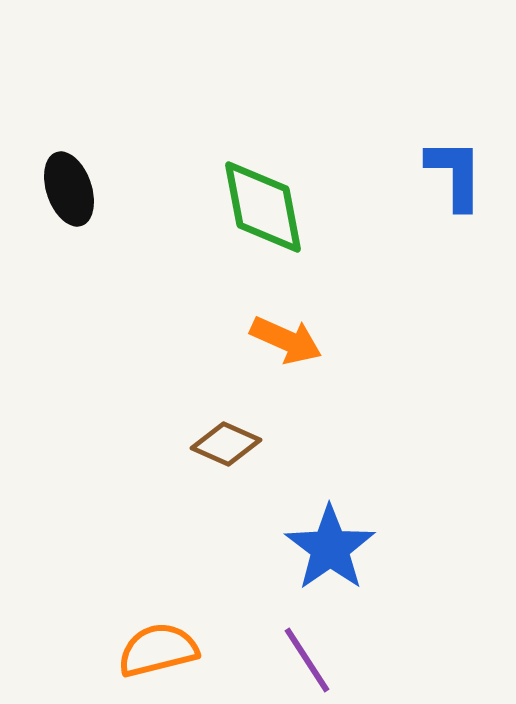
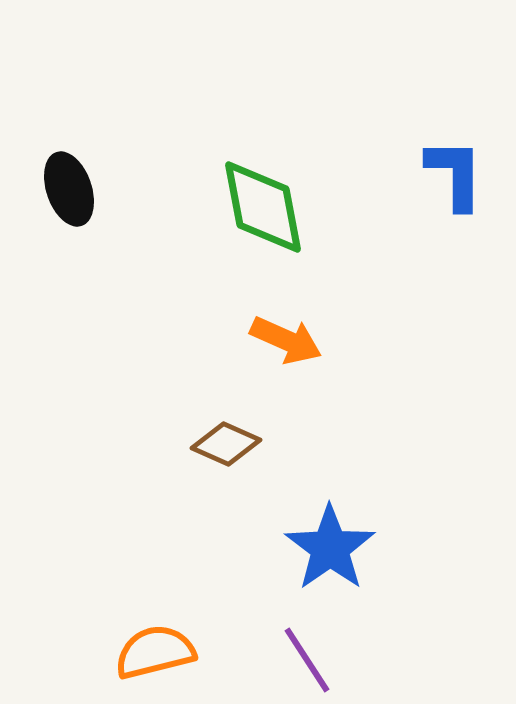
orange semicircle: moved 3 px left, 2 px down
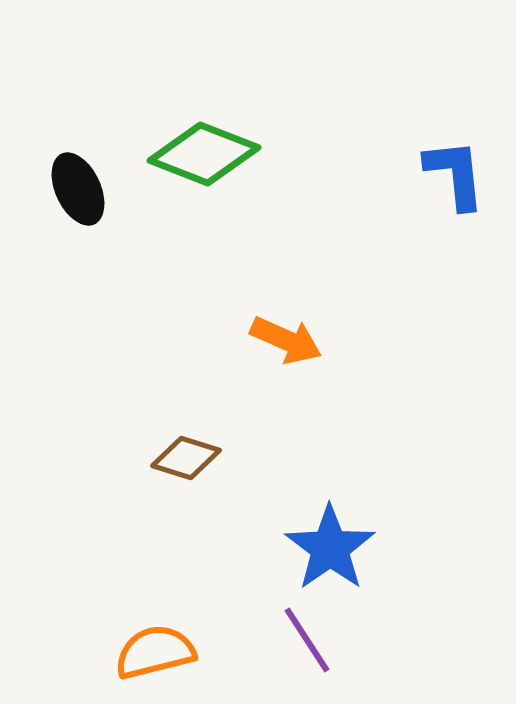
blue L-shape: rotated 6 degrees counterclockwise
black ellipse: moved 9 px right; rotated 6 degrees counterclockwise
green diamond: moved 59 px left, 53 px up; rotated 58 degrees counterclockwise
brown diamond: moved 40 px left, 14 px down; rotated 6 degrees counterclockwise
purple line: moved 20 px up
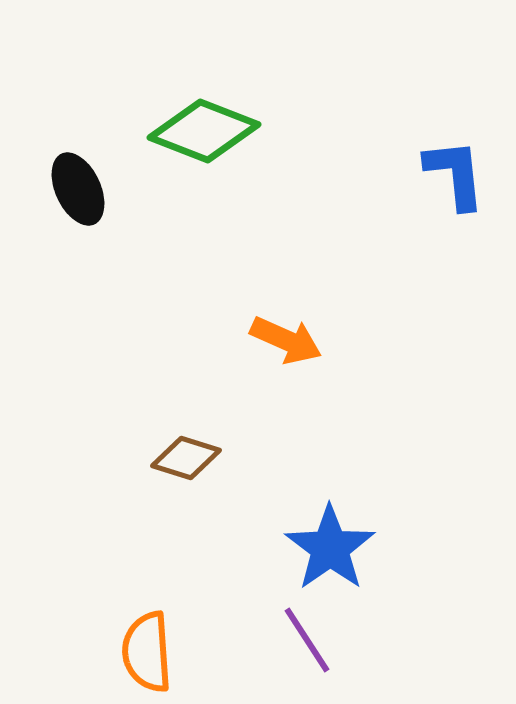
green diamond: moved 23 px up
orange semicircle: moved 8 px left; rotated 80 degrees counterclockwise
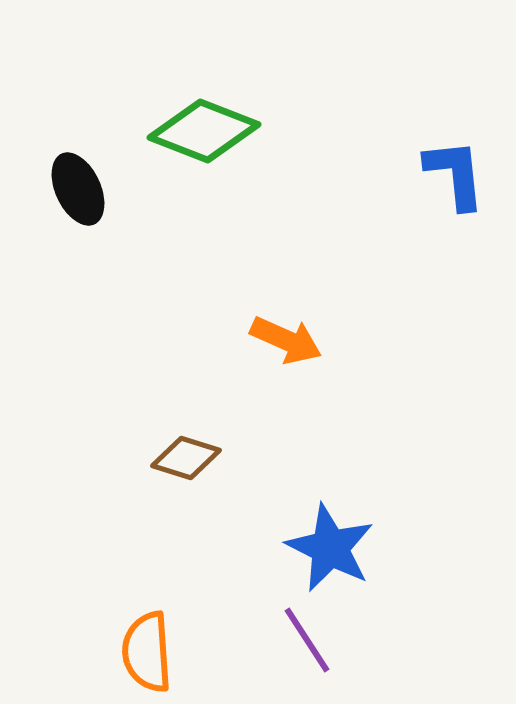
blue star: rotated 10 degrees counterclockwise
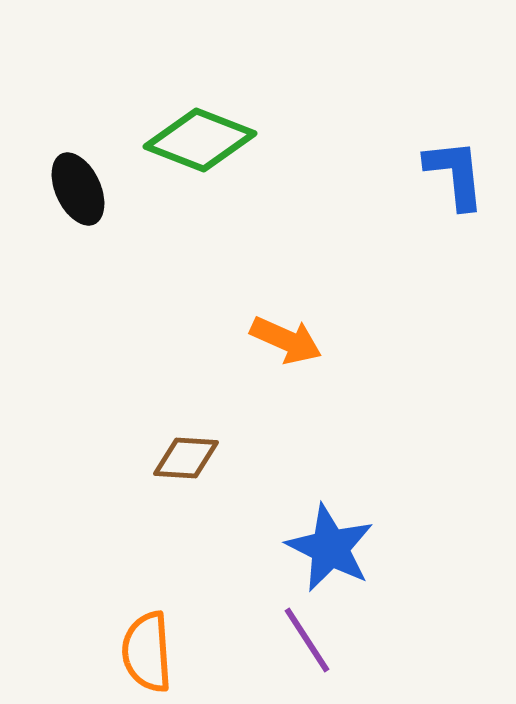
green diamond: moved 4 px left, 9 px down
brown diamond: rotated 14 degrees counterclockwise
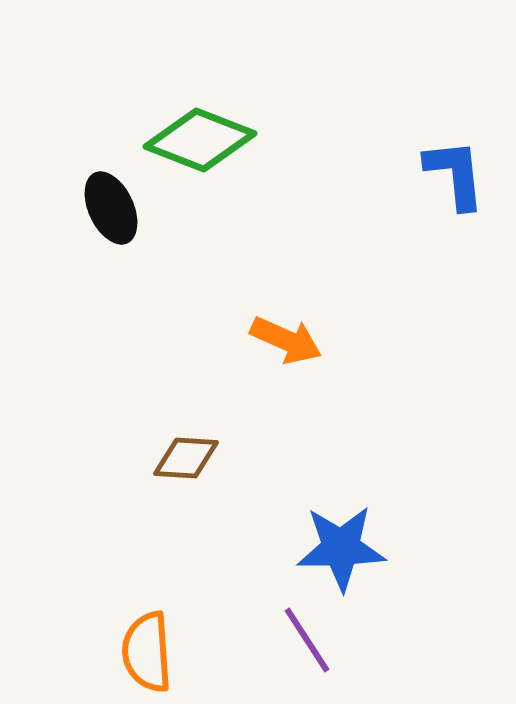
black ellipse: moved 33 px right, 19 px down
blue star: moved 11 px right; rotated 28 degrees counterclockwise
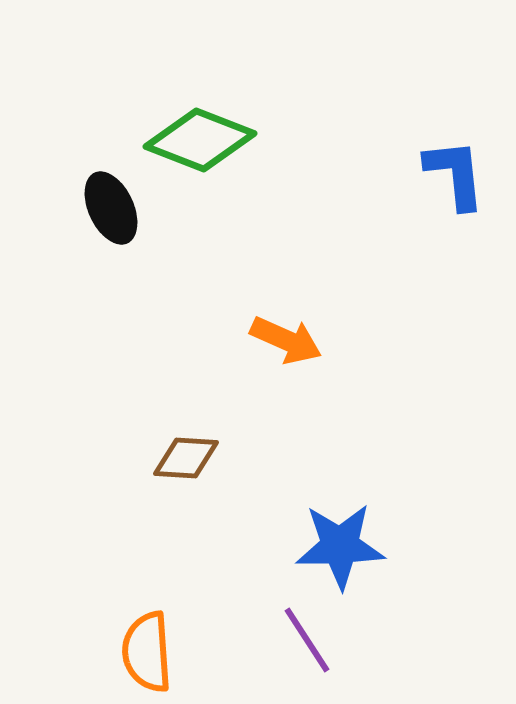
blue star: moved 1 px left, 2 px up
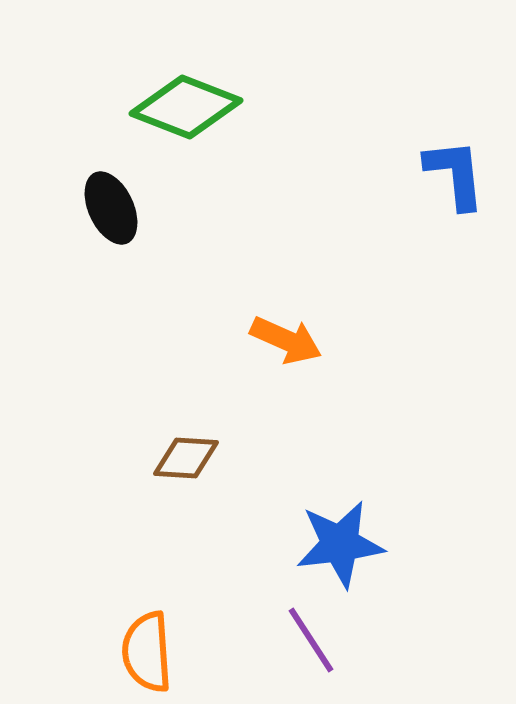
green diamond: moved 14 px left, 33 px up
blue star: moved 2 px up; rotated 6 degrees counterclockwise
purple line: moved 4 px right
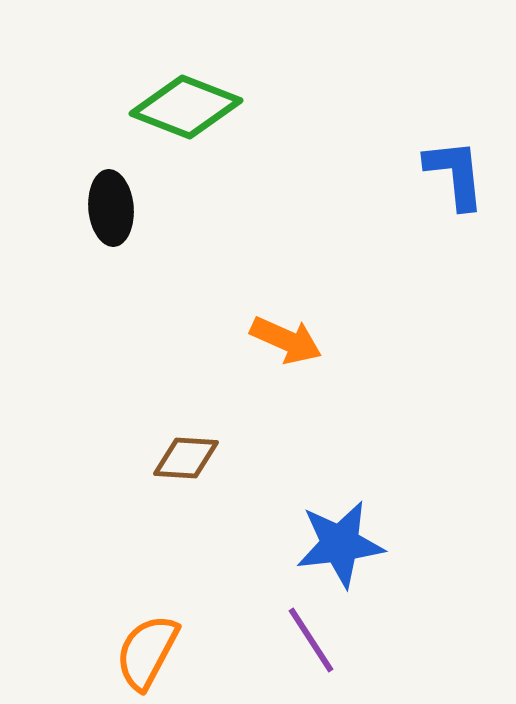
black ellipse: rotated 20 degrees clockwise
orange semicircle: rotated 32 degrees clockwise
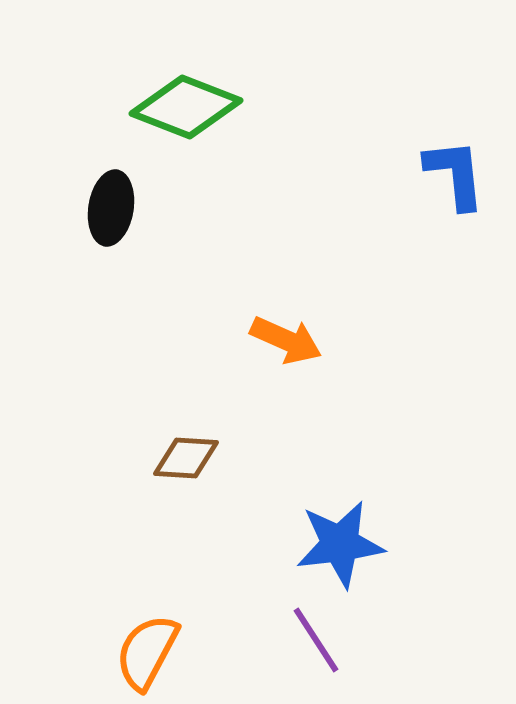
black ellipse: rotated 14 degrees clockwise
purple line: moved 5 px right
